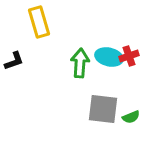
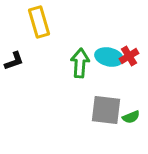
red cross: rotated 12 degrees counterclockwise
gray square: moved 3 px right, 1 px down
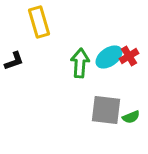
cyan ellipse: rotated 48 degrees counterclockwise
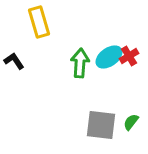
black L-shape: rotated 105 degrees counterclockwise
gray square: moved 5 px left, 15 px down
green semicircle: moved 5 px down; rotated 150 degrees clockwise
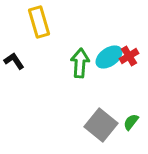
gray square: rotated 32 degrees clockwise
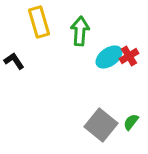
green arrow: moved 32 px up
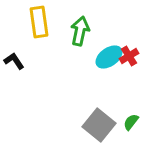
yellow rectangle: rotated 8 degrees clockwise
green arrow: rotated 8 degrees clockwise
gray square: moved 2 px left
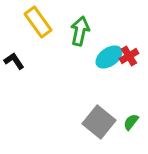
yellow rectangle: moved 1 px left; rotated 28 degrees counterclockwise
gray square: moved 3 px up
